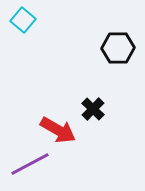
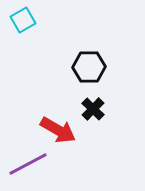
cyan square: rotated 20 degrees clockwise
black hexagon: moved 29 px left, 19 px down
purple line: moved 2 px left
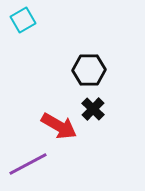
black hexagon: moved 3 px down
red arrow: moved 1 px right, 4 px up
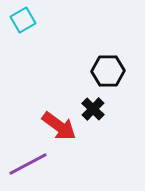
black hexagon: moved 19 px right, 1 px down
red arrow: rotated 6 degrees clockwise
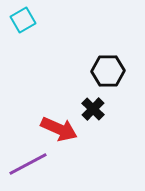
red arrow: moved 3 px down; rotated 12 degrees counterclockwise
